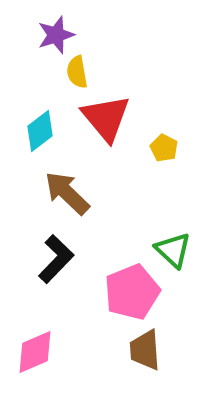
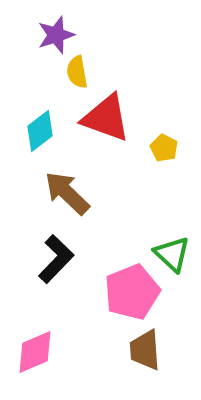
red triangle: rotated 30 degrees counterclockwise
green triangle: moved 1 px left, 4 px down
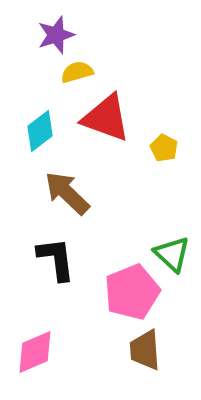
yellow semicircle: rotated 84 degrees clockwise
black L-shape: rotated 51 degrees counterclockwise
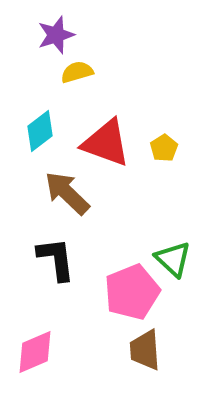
red triangle: moved 25 px down
yellow pentagon: rotated 12 degrees clockwise
green triangle: moved 1 px right, 5 px down
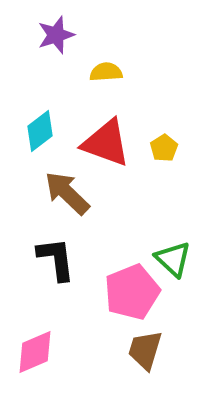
yellow semicircle: moved 29 px right; rotated 12 degrees clockwise
brown trapezoid: rotated 21 degrees clockwise
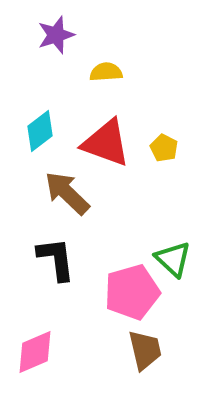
yellow pentagon: rotated 12 degrees counterclockwise
pink pentagon: rotated 6 degrees clockwise
brown trapezoid: rotated 150 degrees clockwise
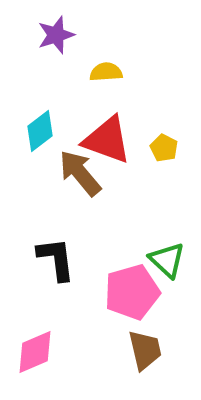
red triangle: moved 1 px right, 3 px up
brown arrow: moved 13 px right, 20 px up; rotated 6 degrees clockwise
green triangle: moved 6 px left, 1 px down
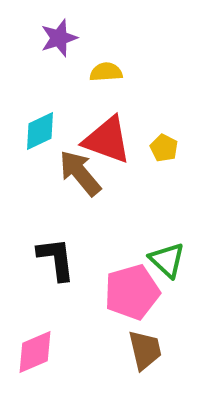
purple star: moved 3 px right, 3 px down
cyan diamond: rotated 12 degrees clockwise
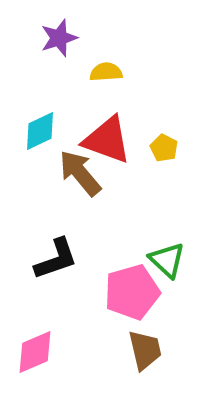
black L-shape: rotated 78 degrees clockwise
